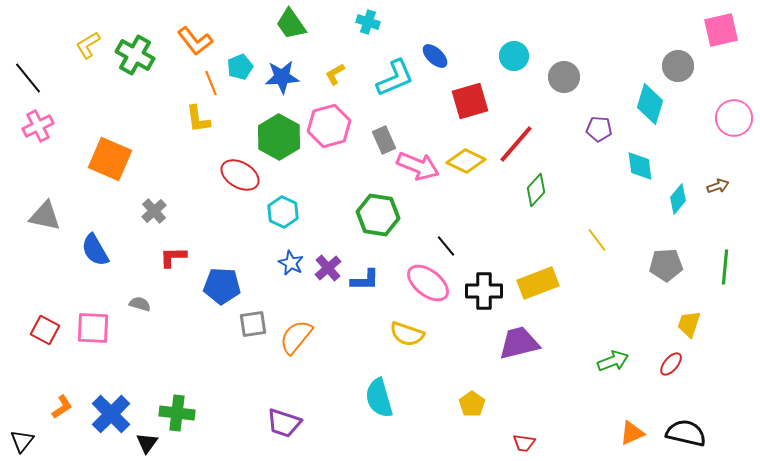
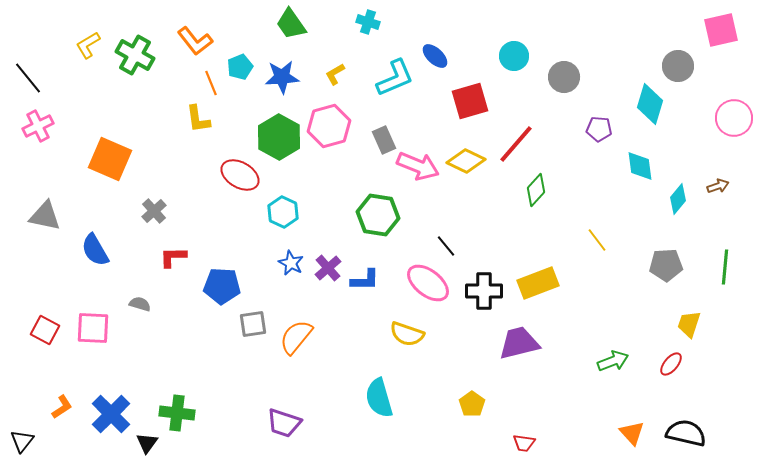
orange triangle at (632, 433): rotated 48 degrees counterclockwise
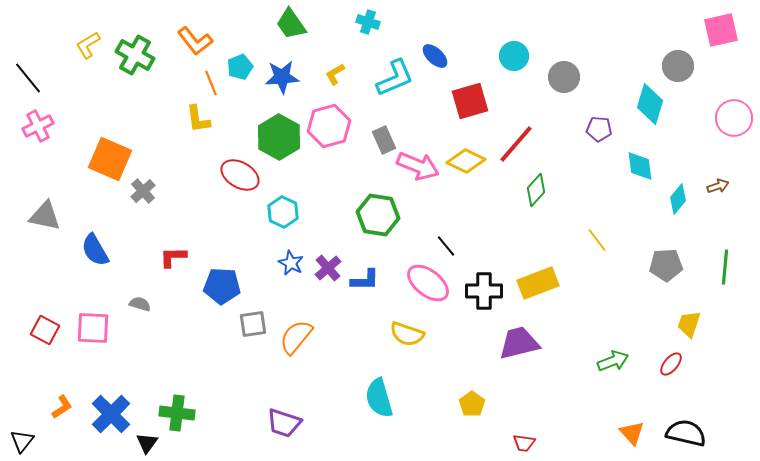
gray cross at (154, 211): moved 11 px left, 20 px up
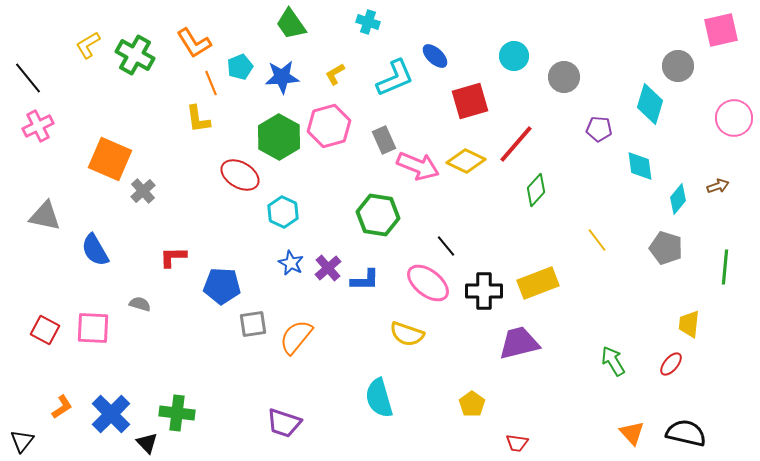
orange L-shape at (195, 41): moved 1 px left, 2 px down; rotated 6 degrees clockwise
gray pentagon at (666, 265): moved 17 px up; rotated 20 degrees clockwise
yellow trapezoid at (689, 324): rotated 12 degrees counterclockwise
green arrow at (613, 361): rotated 100 degrees counterclockwise
black triangle at (147, 443): rotated 20 degrees counterclockwise
red trapezoid at (524, 443): moved 7 px left
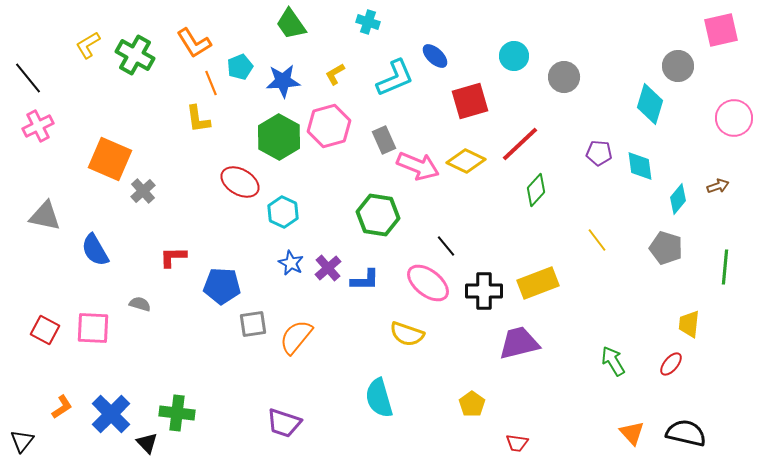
blue star at (282, 77): moved 1 px right, 4 px down
purple pentagon at (599, 129): moved 24 px down
red line at (516, 144): moved 4 px right; rotated 6 degrees clockwise
red ellipse at (240, 175): moved 7 px down
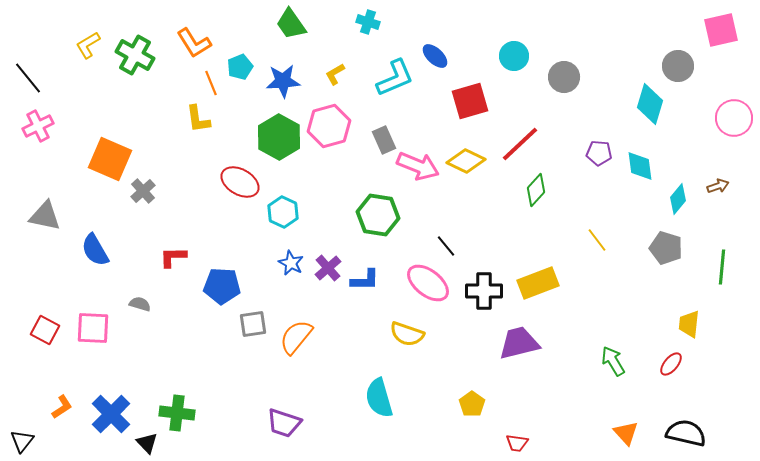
green line at (725, 267): moved 3 px left
orange triangle at (632, 433): moved 6 px left
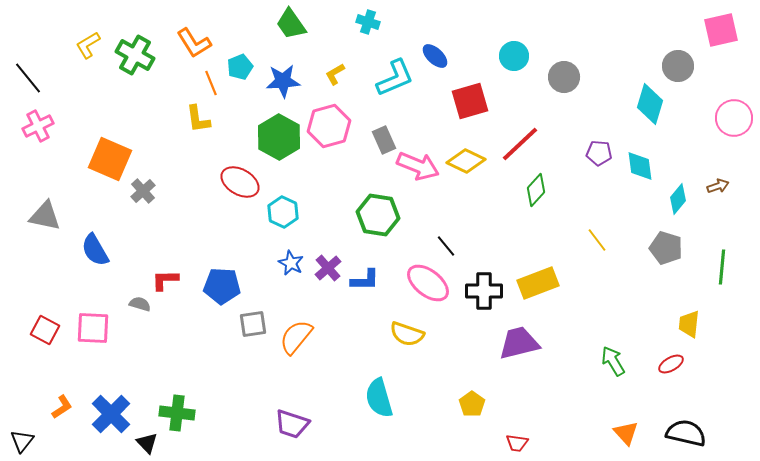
red L-shape at (173, 257): moved 8 px left, 23 px down
red ellipse at (671, 364): rotated 20 degrees clockwise
purple trapezoid at (284, 423): moved 8 px right, 1 px down
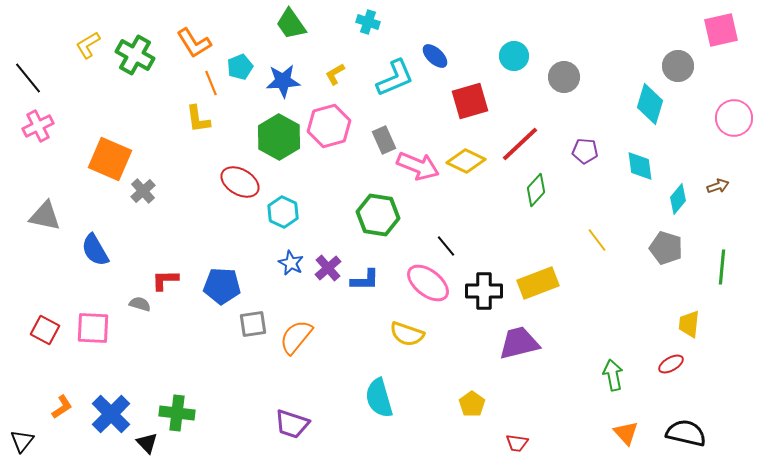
purple pentagon at (599, 153): moved 14 px left, 2 px up
green arrow at (613, 361): moved 14 px down; rotated 20 degrees clockwise
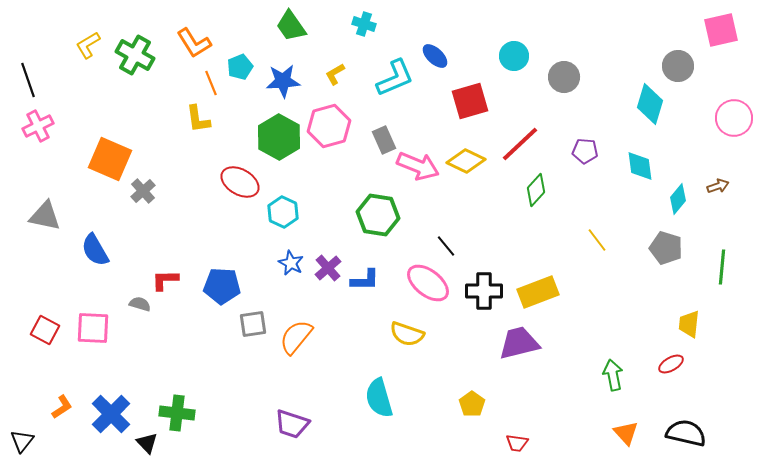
cyan cross at (368, 22): moved 4 px left, 2 px down
green trapezoid at (291, 24): moved 2 px down
black line at (28, 78): moved 2 px down; rotated 20 degrees clockwise
yellow rectangle at (538, 283): moved 9 px down
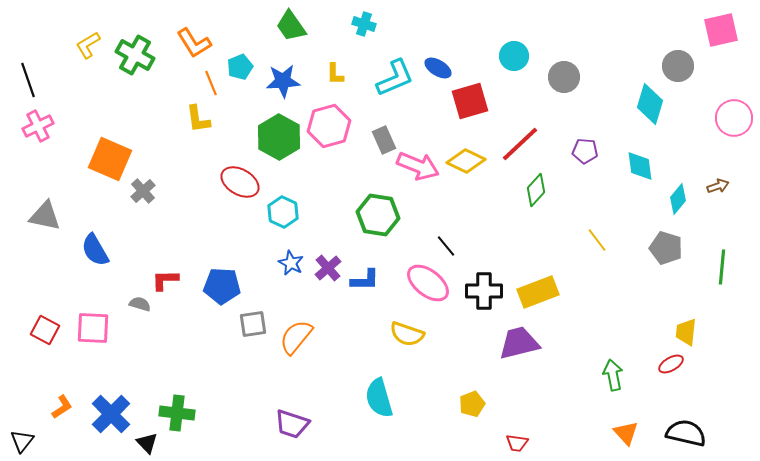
blue ellipse at (435, 56): moved 3 px right, 12 px down; rotated 12 degrees counterclockwise
yellow L-shape at (335, 74): rotated 60 degrees counterclockwise
yellow trapezoid at (689, 324): moved 3 px left, 8 px down
yellow pentagon at (472, 404): rotated 15 degrees clockwise
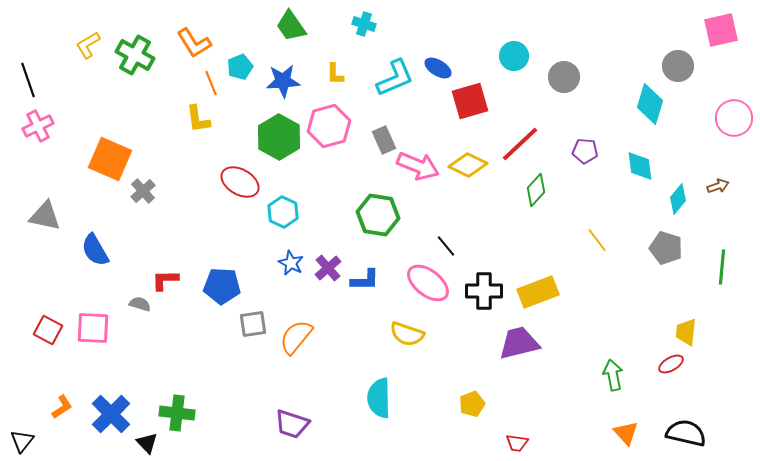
yellow diamond at (466, 161): moved 2 px right, 4 px down
red square at (45, 330): moved 3 px right
cyan semicircle at (379, 398): rotated 15 degrees clockwise
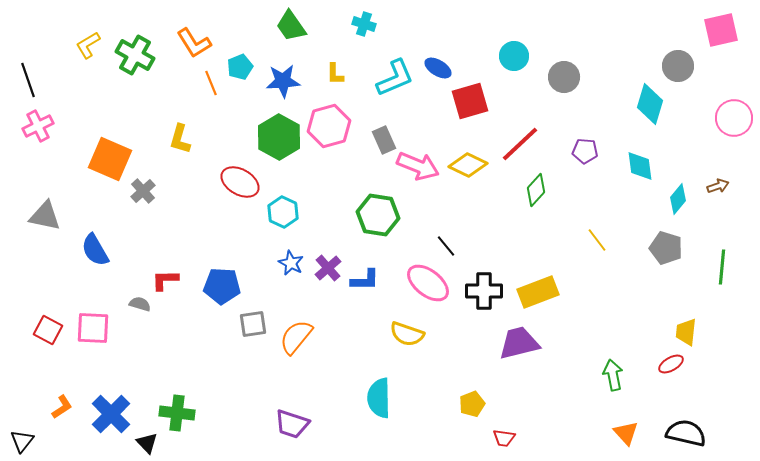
yellow L-shape at (198, 119): moved 18 px left, 20 px down; rotated 24 degrees clockwise
red trapezoid at (517, 443): moved 13 px left, 5 px up
